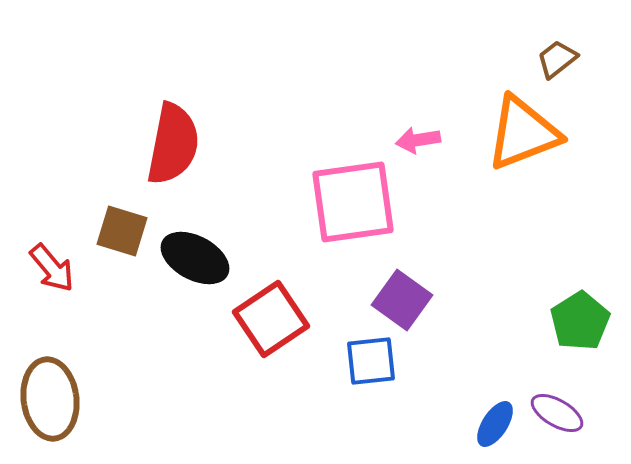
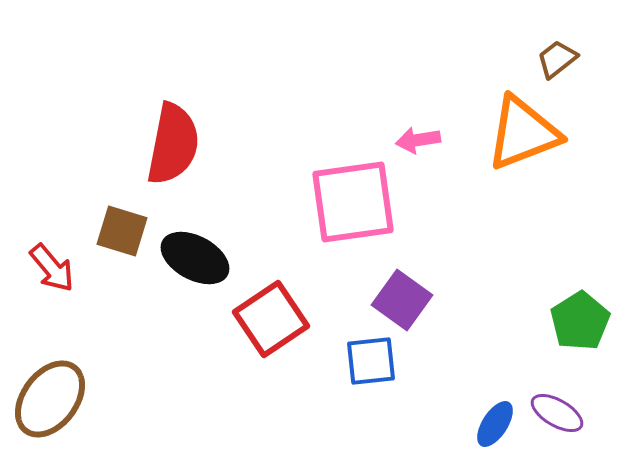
brown ellipse: rotated 44 degrees clockwise
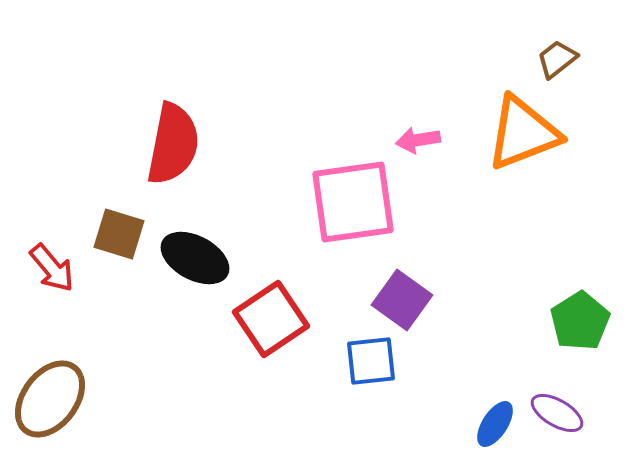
brown square: moved 3 px left, 3 px down
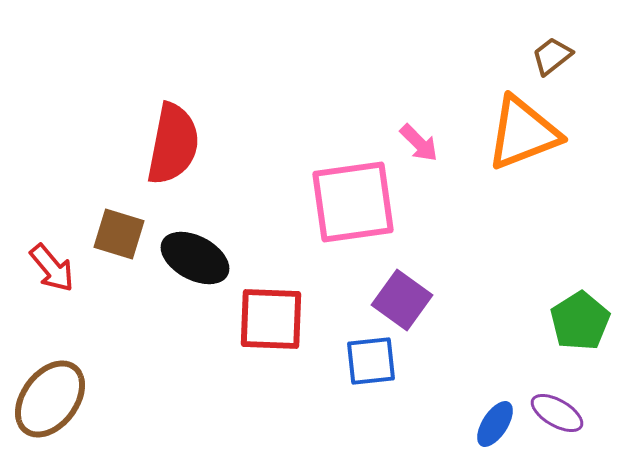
brown trapezoid: moved 5 px left, 3 px up
pink arrow: moved 1 px right, 3 px down; rotated 126 degrees counterclockwise
red square: rotated 36 degrees clockwise
